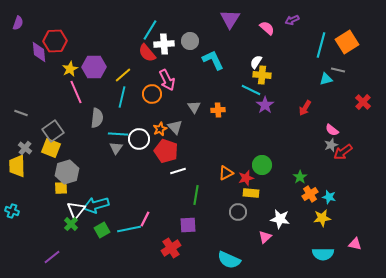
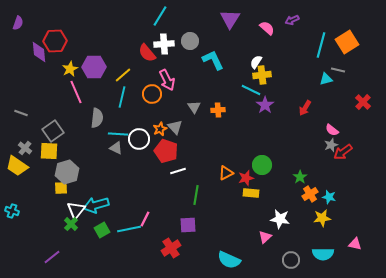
cyan line at (150, 30): moved 10 px right, 14 px up
yellow cross at (262, 75): rotated 12 degrees counterclockwise
yellow square at (51, 148): moved 2 px left, 3 px down; rotated 18 degrees counterclockwise
gray triangle at (116, 148): rotated 40 degrees counterclockwise
yellow trapezoid at (17, 166): rotated 55 degrees counterclockwise
gray circle at (238, 212): moved 53 px right, 48 px down
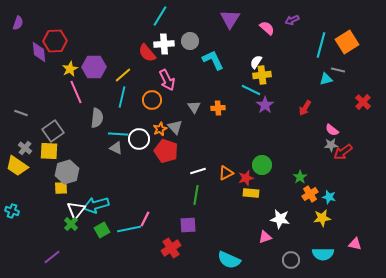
orange circle at (152, 94): moved 6 px down
orange cross at (218, 110): moved 2 px up
gray star at (331, 145): rotated 16 degrees clockwise
white line at (178, 171): moved 20 px right
pink triangle at (265, 237): rotated 24 degrees clockwise
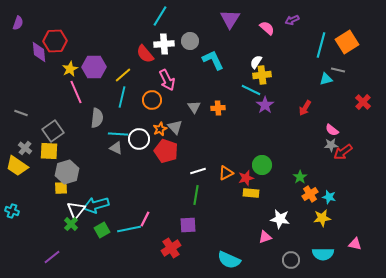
red semicircle at (147, 53): moved 2 px left, 1 px down
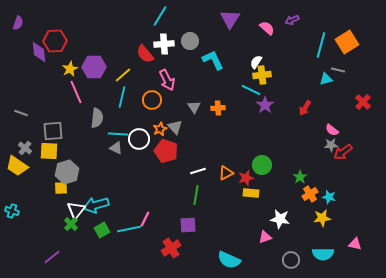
gray square at (53, 131): rotated 30 degrees clockwise
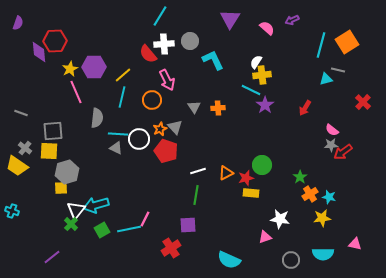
red semicircle at (145, 54): moved 3 px right
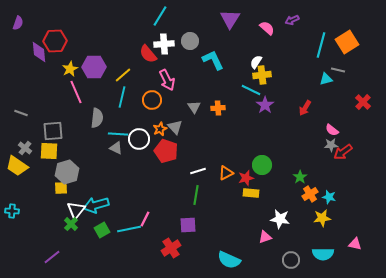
cyan cross at (12, 211): rotated 16 degrees counterclockwise
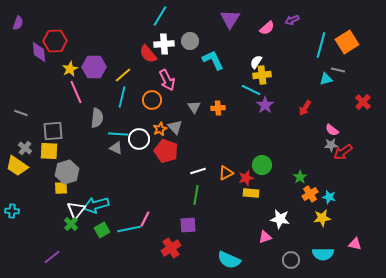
pink semicircle at (267, 28): rotated 98 degrees clockwise
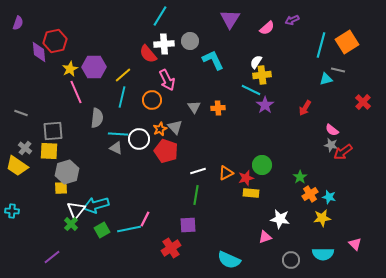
red hexagon at (55, 41): rotated 10 degrees counterclockwise
gray star at (331, 145): rotated 16 degrees clockwise
pink triangle at (355, 244): rotated 32 degrees clockwise
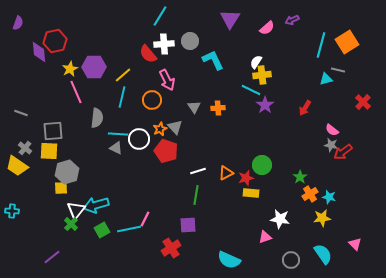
cyan semicircle at (323, 254): rotated 125 degrees counterclockwise
